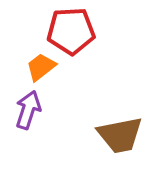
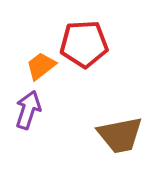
red pentagon: moved 13 px right, 13 px down
orange trapezoid: moved 1 px up
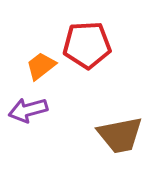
red pentagon: moved 3 px right, 1 px down
purple arrow: rotated 123 degrees counterclockwise
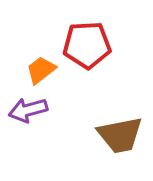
orange trapezoid: moved 4 px down
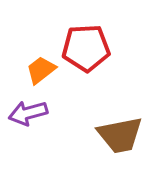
red pentagon: moved 1 px left, 3 px down
purple arrow: moved 3 px down
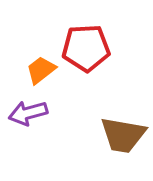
brown trapezoid: moved 3 px right; rotated 21 degrees clockwise
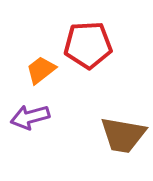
red pentagon: moved 2 px right, 3 px up
purple arrow: moved 2 px right, 4 px down
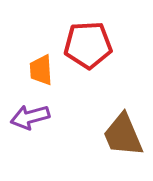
orange trapezoid: rotated 56 degrees counterclockwise
brown trapezoid: rotated 57 degrees clockwise
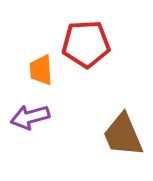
red pentagon: moved 2 px left, 1 px up
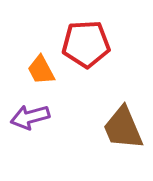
orange trapezoid: rotated 24 degrees counterclockwise
brown trapezoid: moved 7 px up
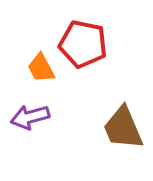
red pentagon: moved 3 px left; rotated 15 degrees clockwise
orange trapezoid: moved 2 px up
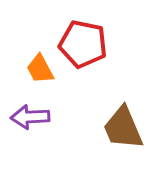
orange trapezoid: moved 1 px left, 1 px down
purple arrow: rotated 12 degrees clockwise
